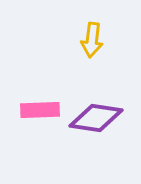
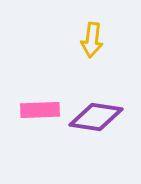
purple diamond: moved 1 px up
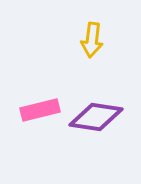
pink rectangle: rotated 12 degrees counterclockwise
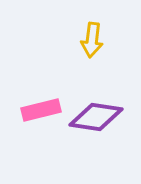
pink rectangle: moved 1 px right
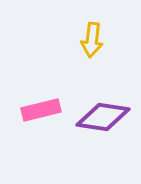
purple diamond: moved 7 px right
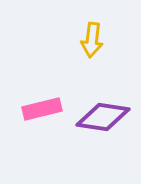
pink rectangle: moved 1 px right, 1 px up
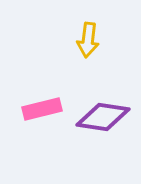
yellow arrow: moved 4 px left
